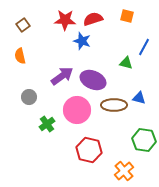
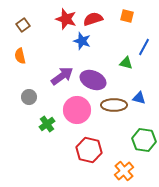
red star: moved 1 px right, 1 px up; rotated 15 degrees clockwise
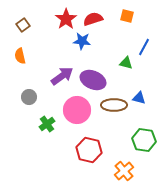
red star: rotated 20 degrees clockwise
blue star: rotated 12 degrees counterclockwise
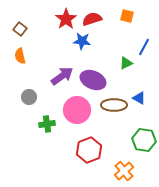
red semicircle: moved 1 px left
brown square: moved 3 px left, 4 px down; rotated 16 degrees counterclockwise
green triangle: rotated 40 degrees counterclockwise
blue triangle: rotated 16 degrees clockwise
green cross: rotated 28 degrees clockwise
red hexagon: rotated 25 degrees clockwise
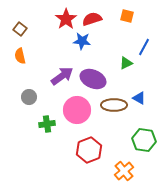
purple ellipse: moved 1 px up
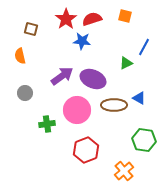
orange square: moved 2 px left
brown square: moved 11 px right; rotated 24 degrees counterclockwise
gray circle: moved 4 px left, 4 px up
red hexagon: moved 3 px left
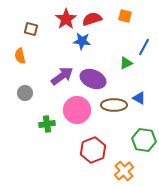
red hexagon: moved 7 px right
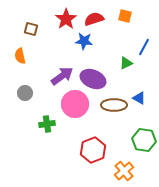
red semicircle: moved 2 px right
blue star: moved 2 px right
pink circle: moved 2 px left, 6 px up
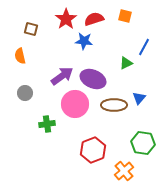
blue triangle: rotated 40 degrees clockwise
green hexagon: moved 1 px left, 3 px down
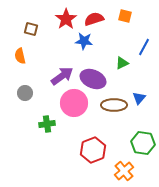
green triangle: moved 4 px left
pink circle: moved 1 px left, 1 px up
